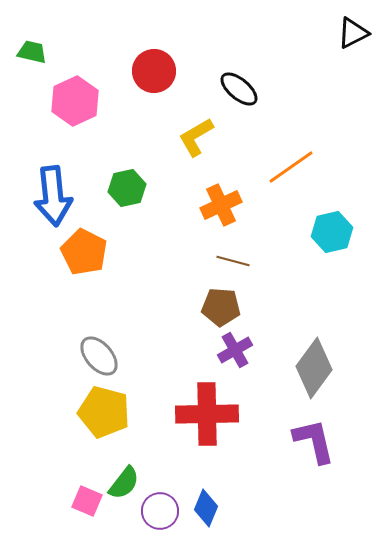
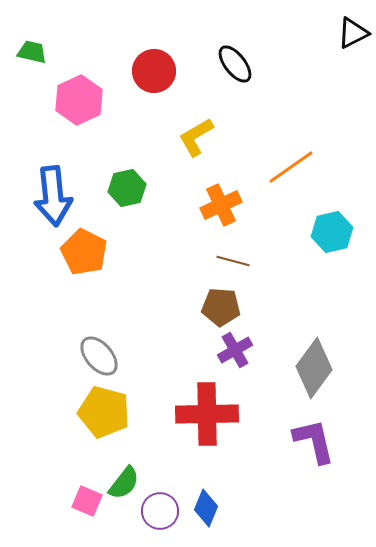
black ellipse: moved 4 px left, 25 px up; rotated 12 degrees clockwise
pink hexagon: moved 4 px right, 1 px up
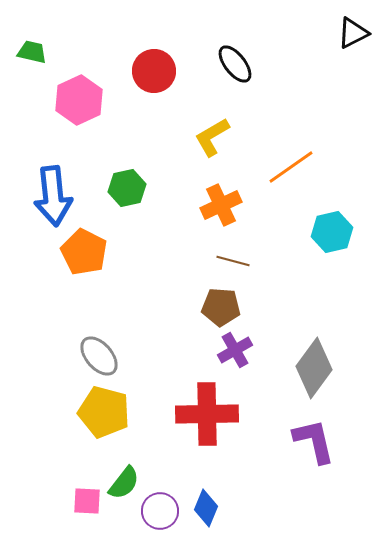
yellow L-shape: moved 16 px right
pink square: rotated 20 degrees counterclockwise
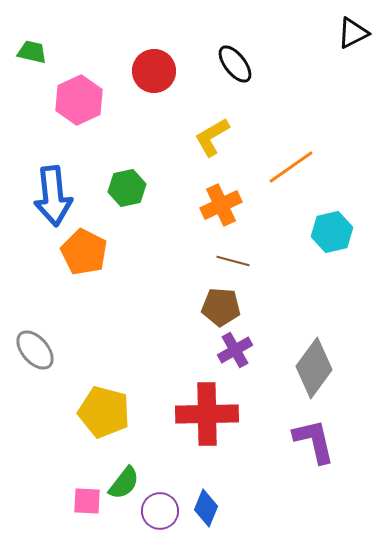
gray ellipse: moved 64 px left, 6 px up
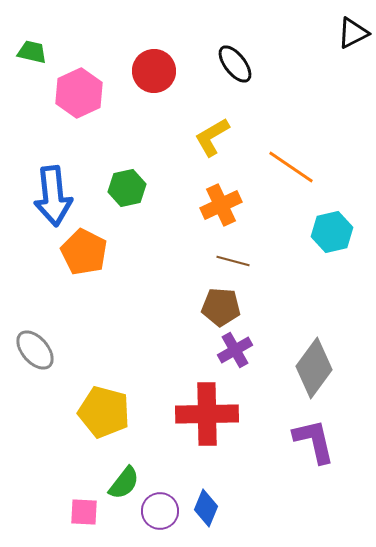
pink hexagon: moved 7 px up
orange line: rotated 69 degrees clockwise
pink square: moved 3 px left, 11 px down
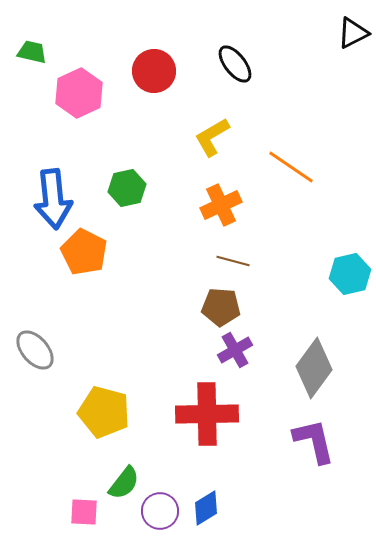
blue arrow: moved 3 px down
cyan hexagon: moved 18 px right, 42 px down
blue diamond: rotated 36 degrees clockwise
